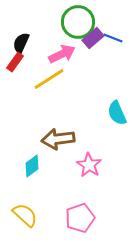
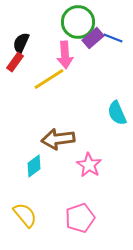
pink arrow: moved 3 px right, 1 px down; rotated 112 degrees clockwise
cyan diamond: moved 2 px right
yellow semicircle: rotated 8 degrees clockwise
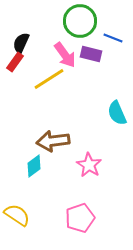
green circle: moved 2 px right, 1 px up
purple rectangle: moved 2 px left, 16 px down; rotated 55 degrees clockwise
pink arrow: rotated 32 degrees counterclockwise
brown arrow: moved 5 px left, 2 px down
yellow semicircle: moved 8 px left; rotated 16 degrees counterclockwise
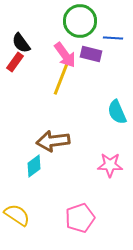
blue line: rotated 18 degrees counterclockwise
black semicircle: rotated 60 degrees counterclockwise
yellow line: moved 12 px right; rotated 36 degrees counterclockwise
cyan semicircle: moved 1 px up
pink star: moved 21 px right; rotated 30 degrees counterclockwise
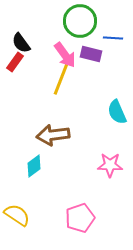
brown arrow: moved 6 px up
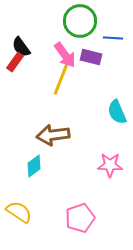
black semicircle: moved 4 px down
purple rectangle: moved 3 px down
yellow semicircle: moved 2 px right, 3 px up
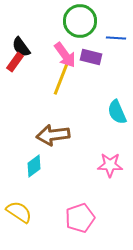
blue line: moved 3 px right
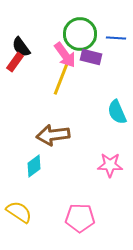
green circle: moved 13 px down
pink pentagon: rotated 20 degrees clockwise
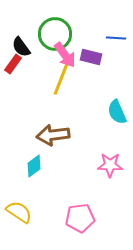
green circle: moved 25 px left
red rectangle: moved 2 px left, 2 px down
pink pentagon: rotated 8 degrees counterclockwise
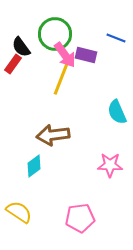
blue line: rotated 18 degrees clockwise
purple rectangle: moved 5 px left, 2 px up
